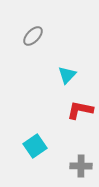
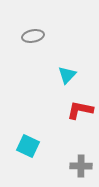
gray ellipse: rotated 35 degrees clockwise
cyan square: moved 7 px left; rotated 30 degrees counterclockwise
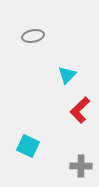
red L-shape: rotated 56 degrees counterclockwise
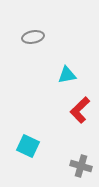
gray ellipse: moved 1 px down
cyan triangle: rotated 36 degrees clockwise
gray cross: rotated 15 degrees clockwise
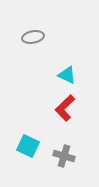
cyan triangle: rotated 36 degrees clockwise
red L-shape: moved 15 px left, 2 px up
gray cross: moved 17 px left, 10 px up
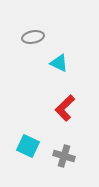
cyan triangle: moved 8 px left, 12 px up
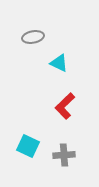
red L-shape: moved 2 px up
gray cross: moved 1 px up; rotated 20 degrees counterclockwise
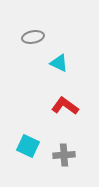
red L-shape: rotated 80 degrees clockwise
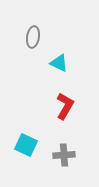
gray ellipse: rotated 70 degrees counterclockwise
red L-shape: rotated 84 degrees clockwise
cyan square: moved 2 px left, 1 px up
